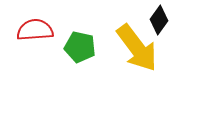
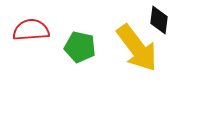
black diamond: rotated 28 degrees counterclockwise
red semicircle: moved 4 px left
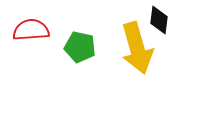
yellow arrow: rotated 21 degrees clockwise
